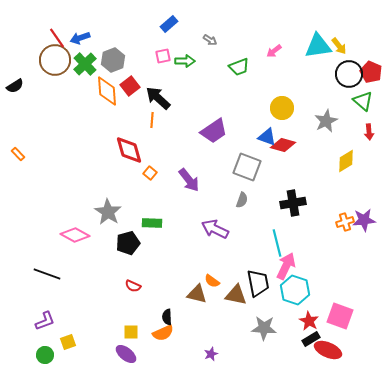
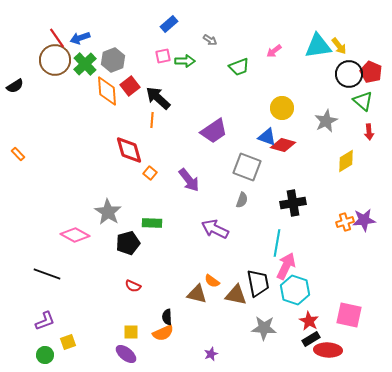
cyan line at (277, 243): rotated 24 degrees clockwise
pink square at (340, 316): moved 9 px right, 1 px up; rotated 8 degrees counterclockwise
red ellipse at (328, 350): rotated 20 degrees counterclockwise
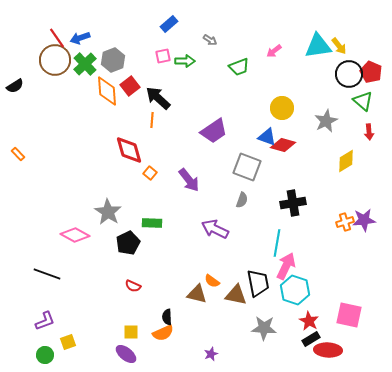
black pentagon at (128, 243): rotated 10 degrees counterclockwise
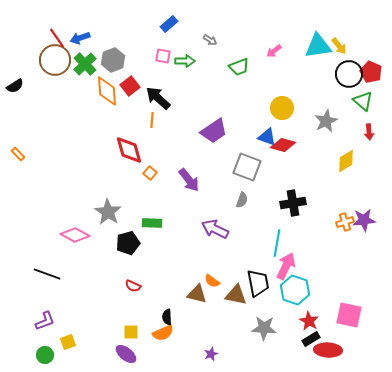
pink square at (163, 56): rotated 21 degrees clockwise
black pentagon at (128, 243): rotated 10 degrees clockwise
